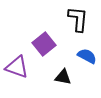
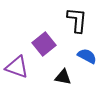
black L-shape: moved 1 px left, 1 px down
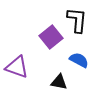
purple square: moved 7 px right, 7 px up
blue semicircle: moved 8 px left, 4 px down
black triangle: moved 4 px left, 5 px down
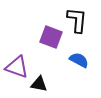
purple square: rotated 30 degrees counterclockwise
black triangle: moved 20 px left, 2 px down
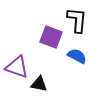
blue semicircle: moved 2 px left, 4 px up
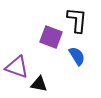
blue semicircle: rotated 30 degrees clockwise
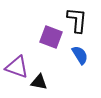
blue semicircle: moved 3 px right, 1 px up
black triangle: moved 2 px up
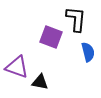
black L-shape: moved 1 px left, 1 px up
blue semicircle: moved 8 px right, 3 px up; rotated 18 degrees clockwise
black triangle: moved 1 px right
